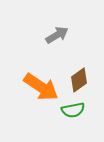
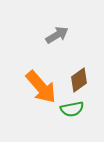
orange arrow: rotated 15 degrees clockwise
green semicircle: moved 1 px left, 1 px up
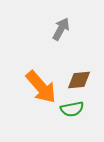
gray arrow: moved 4 px right, 6 px up; rotated 30 degrees counterclockwise
brown diamond: rotated 30 degrees clockwise
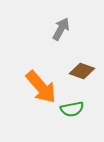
brown diamond: moved 3 px right, 9 px up; rotated 25 degrees clockwise
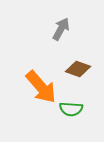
brown diamond: moved 4 px left, 2 px up
green semicircle: moved 1 px left; rotated 15 degrees clockwise
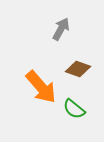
green semicircle: moved 3 px right; rotated 35 degrees clockwise
